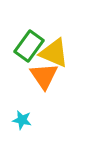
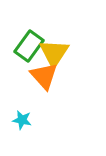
yellow triangle: rotated 40 degrees clockwise
orange triangle: rotated 8 degrees counterclockwise
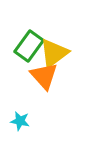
yellow triangle: rotated 20 degrees clockwise
cyan star: moved 2 px left, 1 px down
